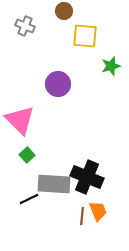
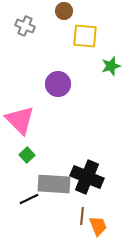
orange trapezoid: moved 15 px down
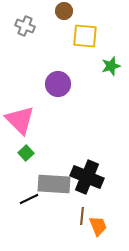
green square: moved 1 px left, 2 px up
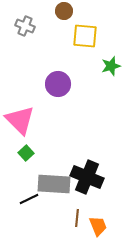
brown line: moved 5 px left, 2 px down
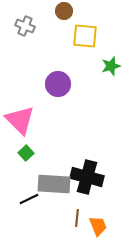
black cross: rotated 8 degrees counterclockwise
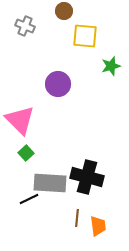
gray rectangle: moved 4 px left, 1 px up
orange trapezoid: rotated 15 degrees clockwise
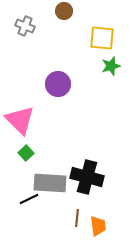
yellow square: moved 17 px right, 2 px down
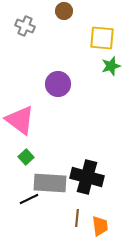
pink triangle: rotated 8 degrees counterclockwise
green square: moved 4 px down
orange trapezoid: moved 2 px right
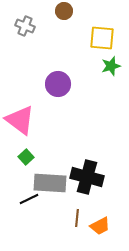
orange trapezoid: rotated 70 degrees clockwise
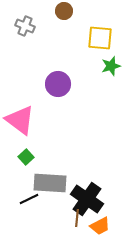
yellow square: moved 2 px left
black cross: moved 22 px down; rotated 20 degrees clockwise
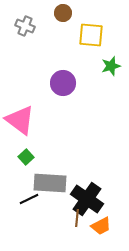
brown circle: moved 1 px left, 2 px down
yellow square: moved 9 px left, 3 px up
purple circle: moved 5 px right, 1 px up
orange trapezoid: moved 1 px right
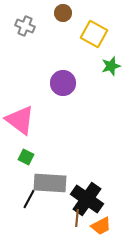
yellow square: moved 3 px right, 1 px up; rotated 24 degrees clockwise
green square: rotated 21 degrees counterclockwise
black line: rotated 36 degrees counterclockwise
